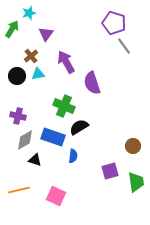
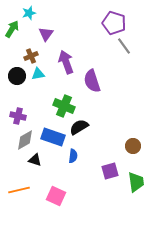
brown cross: rotated 16 degrees clockwise
purple arrow: rotated 10 degrees clockwise
purple semicircle: moved 2 px up
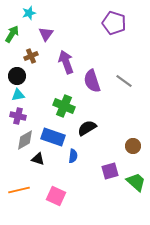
green arrow: moved 5 px down
gray line: moved 35 px down; rotated 18 degrees counterclockwise
cyan triangle: moved 20 px left, 21 px down
black semicircle: moved 8 px right, 1 px down
black triangle: moved 3 px right, 1 px up
green trapezoid: rotated 40 degrees counterclockwise
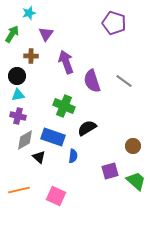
brown cross: rotated 24 degrees clockwise
black triangle: moved 1 px right, 2 px up; rotated 24 degrees clockwise
green trapezoid: moved 1 px up
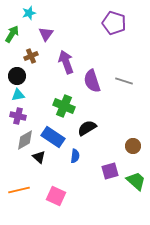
brown cross: rotated 24 degrees counterclockwise
gray line: rotated 18 degrees counterclockwise
blue rectangle: rotated 15 degrees clockwise
blue semicircle: moved 2 px right
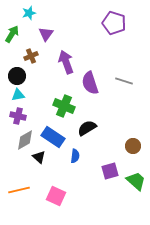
purple semicircle: moved 2 px left, 2 px down
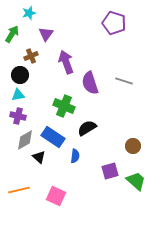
black circle: moved 3 px right, 1 px up
